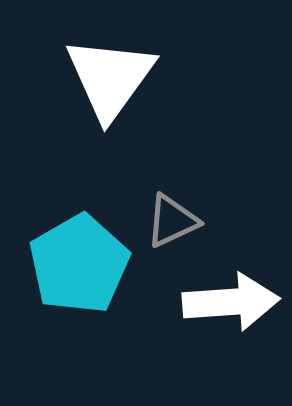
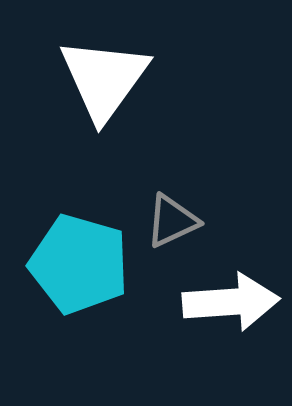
white triangle: moved 6 px left, 1 px down
cyan pentagon: rotated 26 degrees counterclockwise
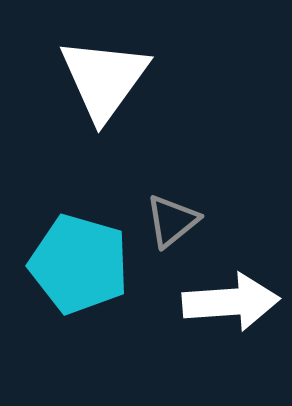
gray triangle: rotated 14 degrees counterclockwise
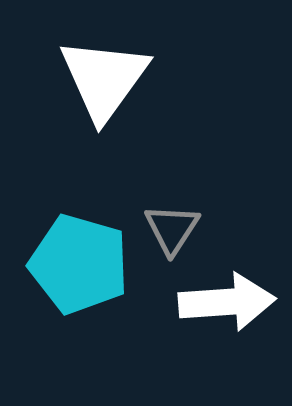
gray triangle: moved 8 px down; rotated 18 degrees counterclockwise
white arrow: moved 4 px left
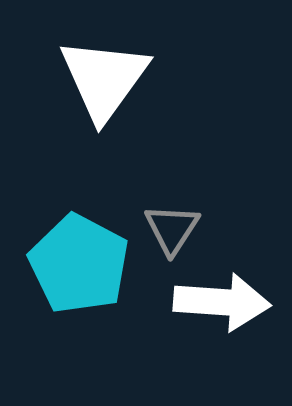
cyan pentagon: rotated 12 degrees clockwise
white arrow: moved 5 px left; rotated 8 degrees clockwise
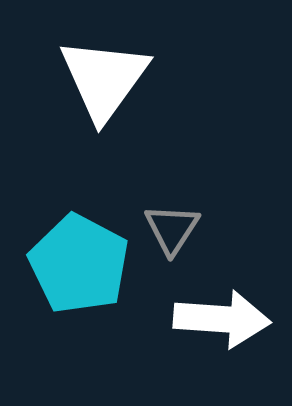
white arrow: moved 17 px down
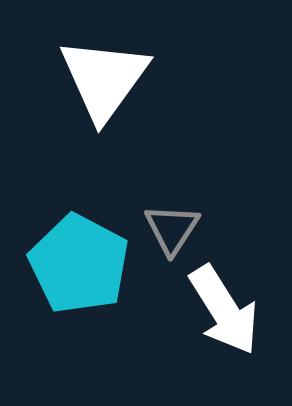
white arrow: moved 2 px right, 9 px up; rotated 54 degrees clockwise
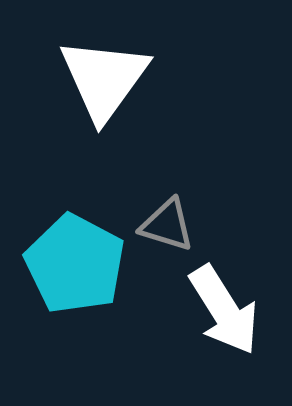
gray triangle: moved 5 px left, 4 px up; rotated 46 degrees counterclockwise
cyan pentagon: moved 4 px left
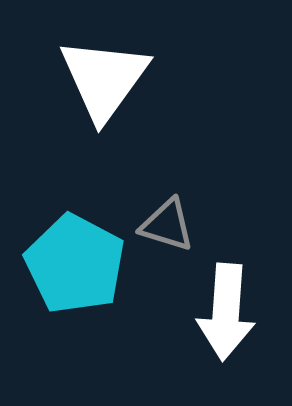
white arrow: moved 2 px right, 2 px down; rotated 36 degrees clockwise
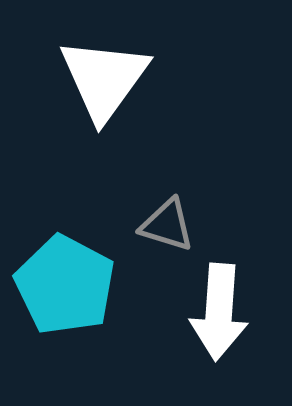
cyan pentagon: moved 10 px left, 21 px down
white arrow: moved 7 px left
